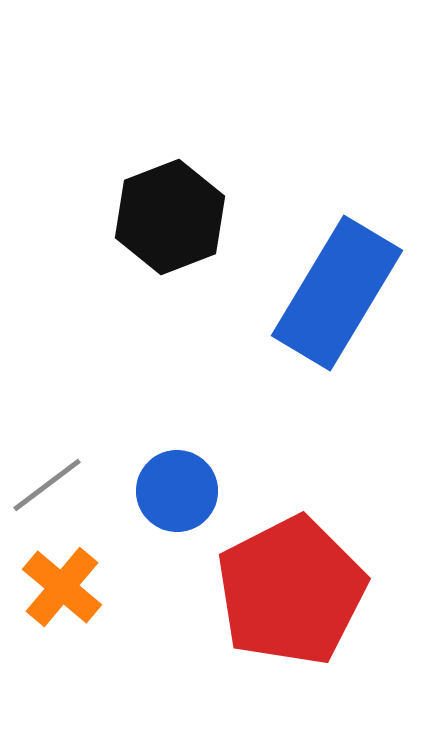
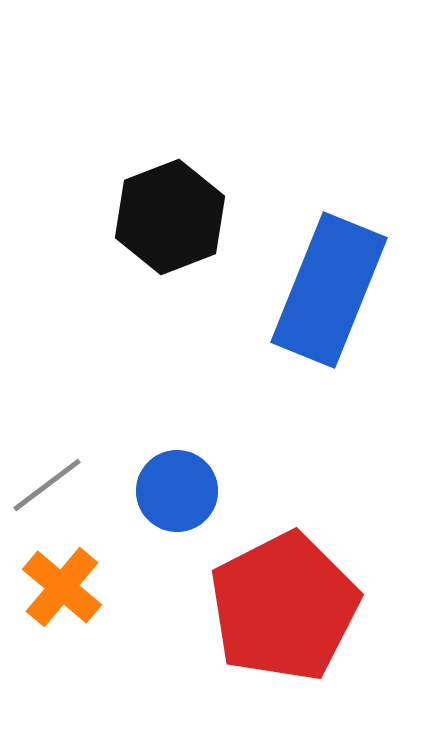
blue rectangle: moved 8 px left, 3 px up; rotated 9 degrees counterclockwise
red pentagon: moved 7 px left, 16 px down
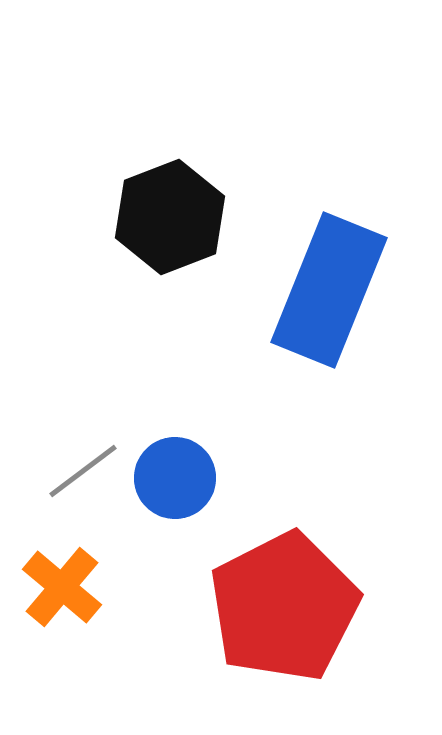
gray line: moved 36 px right, 14 px up
blue circle: moved 2 px left, 13 px up
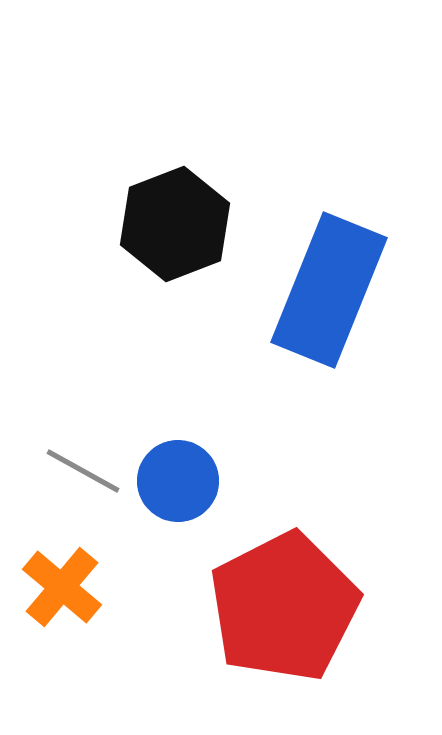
black hexagon: moved 5 px right, 7 px down
gray line: rotated 66 degrees clockwise
blue circle: moved 3 px right, 3 px down
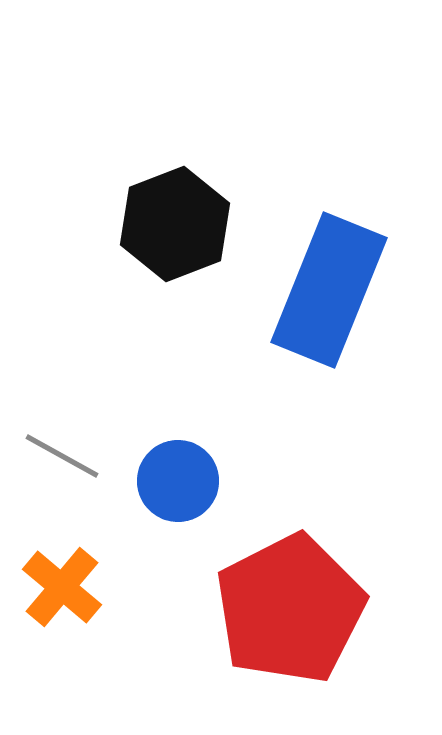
gray line: moved 21 px left, 15 px up
red pentagon: moved 6 px right, 2 px down
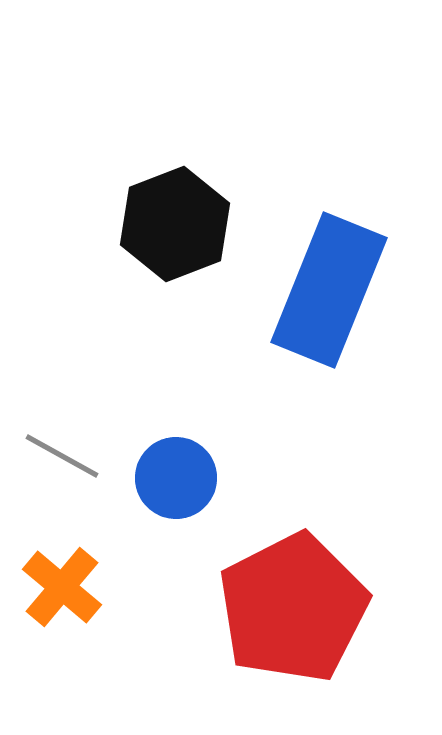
blue circle: moved 2 px left, 3 px up
red pentagon: moved 3 px right, 1 px up
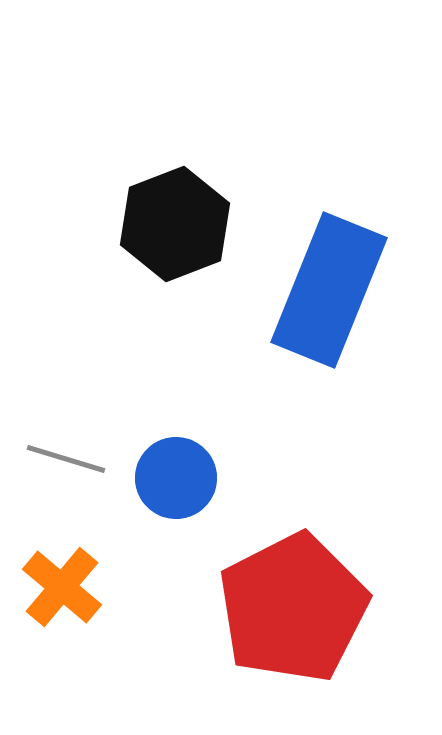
gray line: moved 4 px right, 3 px down; rotated 12 degrees counterclockwise
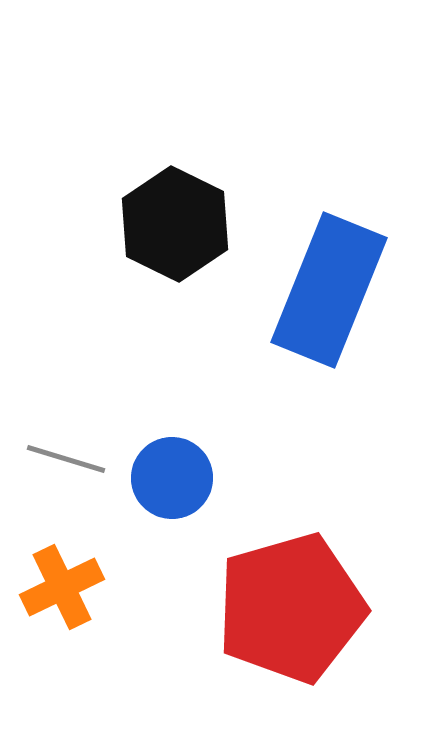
black hexagon: rotated 13 degrees counterclockwise
blue circle: moved 4 px left
orange cross: rotated 24 degrees clockwise
red pentagon: moved 2 px left; rotated 11 degrees clockwise
